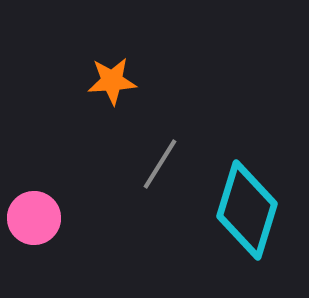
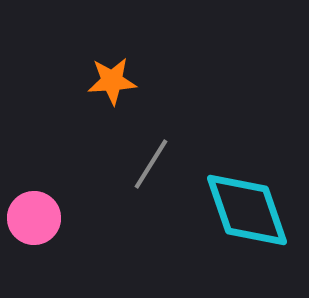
gray line: moved 9 px left
cyan diamond: rotated 36 degrees counterclockwise
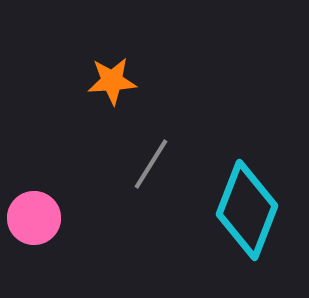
cyan diamond: rotated 40 degrees clockwise
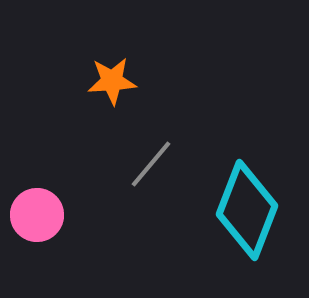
gray line: rotated 8 degrees clockwise
pink circle: moved 3 px right, 3 px up
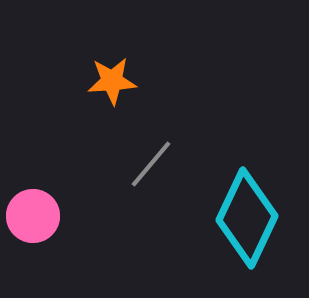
cyan diamond: moved 8 px down; rotated 4 degrees clockwise
pink circle: moved 4 px left, 1 px down
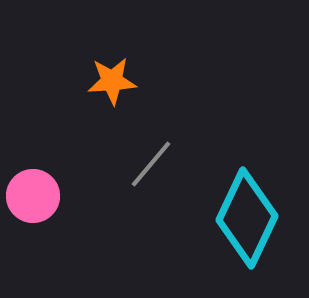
pink circle: moved 20 px up
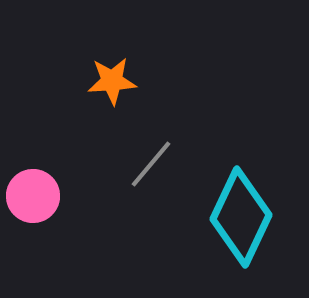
cyan diamond: moved 6 px left, 1 px up
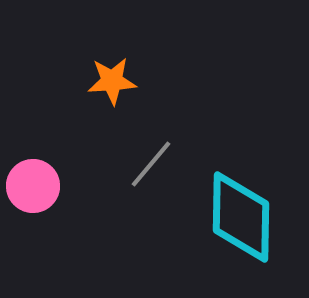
pink circle: moved 10 px up
cyan diamond: rotated 24 degrees counterclockwise
